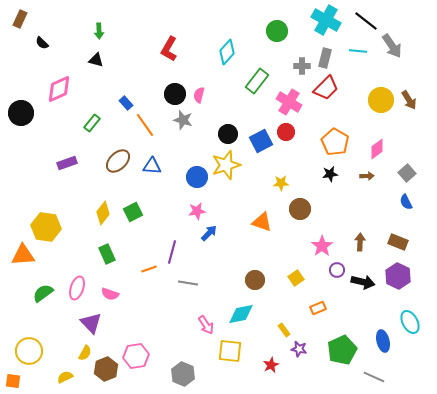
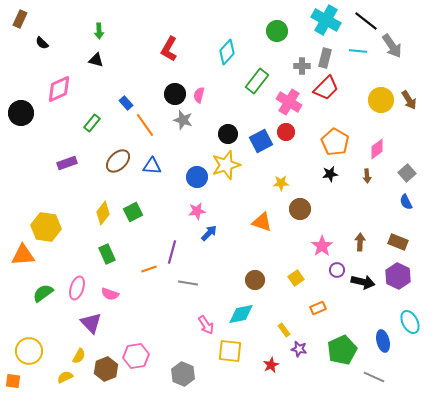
brown arrow at (367, 176): rotated 88 degrees clockwise
yellow semicircle at (85, 353): moved 6 px left, 3 px down
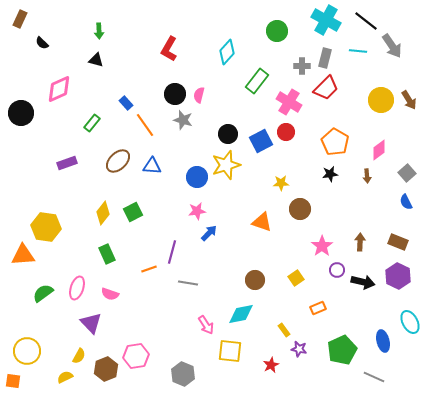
pink diamond at (377, 149): moved 2 px right, 1 px down
yellow circle at (29, 351): moved 2 px left
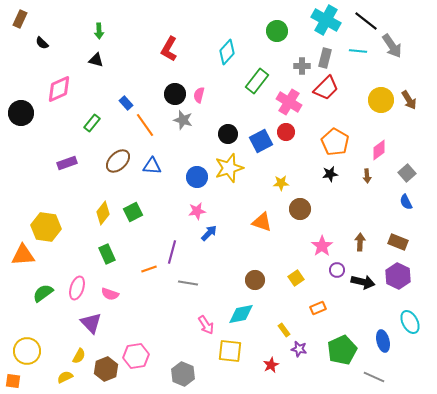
yellow star at (226, 165): moved 3 px right, 3 px down
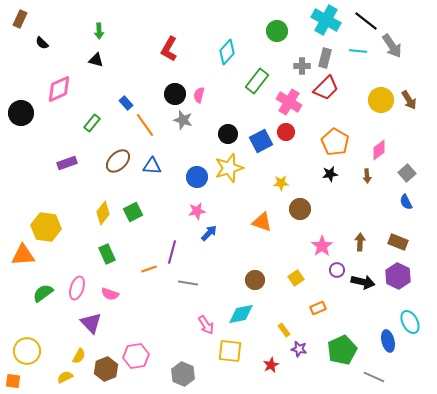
blue ellipse at (383, 341): moved 5 px right
